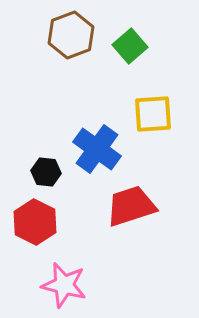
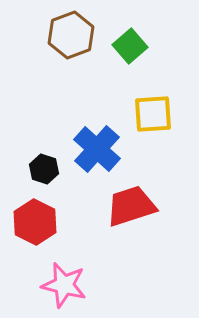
blue cross: rotated 6 degrees clockwise
black hexagon: moved 2 px left, 3 px up; rotated 12 degrees clockwise
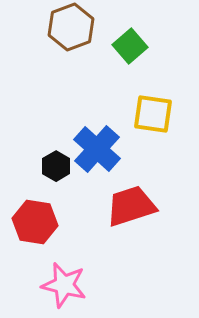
brown hexagon: moved 8 px up
yellow square: rotated 12 degrees clockwise
black hexagon: moved 12 px right, 3 px up; rotated 12 degrees clockwise
red hexagon: rotated 18 degrees counterclockwise
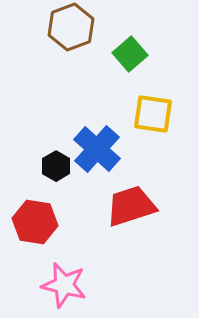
green square: moved 8 px down
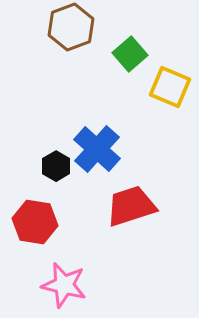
yellow square: moved 17 px right, 27 px up; rotated 15 degrees clockwise
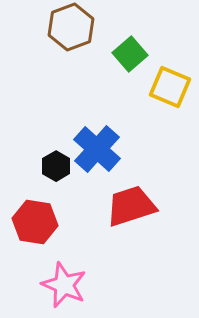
pink star: rotated 9 degrees clockwise
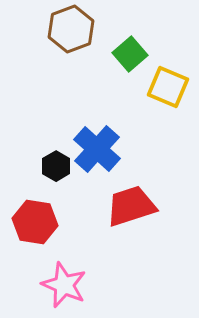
brown hexagon: moved 2 px down
yellow square: moved 2 px left
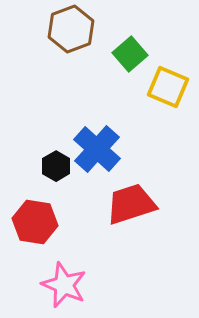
red trapezoid: moved 2 px up
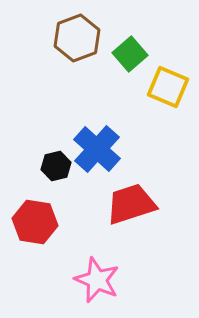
brown hexagon: moved 6 px right, 9 px down
black hexagon: rotated 16 degrees clockwise
pink star: moved 33 px right, 5 px up
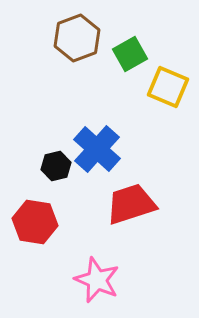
green square: rotated 12 degrees clockwise
